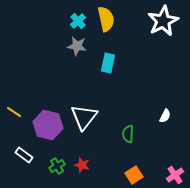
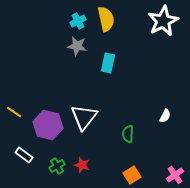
cyan cross: rotated 14 degrees clockwise
orange square: moved 2 px left
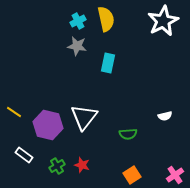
white semicircle: rotated 48 degrees clockwise
green semicircle: rotated 96 degrees counterclockwise
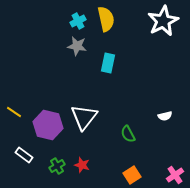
green semicircle: rotated 66 degrees clockwise
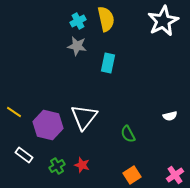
white semicircle: moved 5 px right
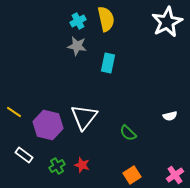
white star: moved 4 px right, 1 px down
green semicircle: moved 1 px up; rotated 18 degrees counterclockwise
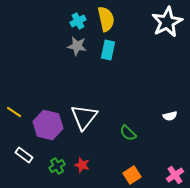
cyan rectangle: moved 13 px up
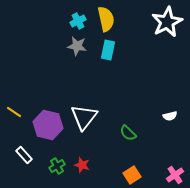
white rectangle: rotated 12 degrees clockwise
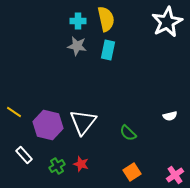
cyan cross: rotated 28 degrees clockwise
white triangle: moved 1 px left, 5 px down
red star: moved 1 px left, 1 px up
orange square: moved 3 px up
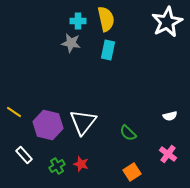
gray star: moved 6 px left, 3 px up
pink cross: moved 7 px left, 21 px up; rotated 18 degrees counterclockwise
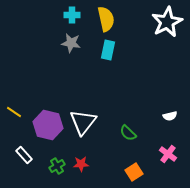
cyan cross: moved 6 px left, 6 px up
red star: rotated 21 degrees counterclockwise
orange square: moved 2 px right
